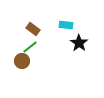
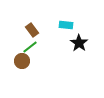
brown rectangle: moved 1 px left, 1 px down; rotated 16 degrees clockwise
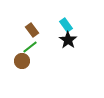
cyan rectangle: rotated 48 degrees clockwise
black star: moved 11 px left, 3 px up
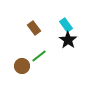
brown rectangle: moved 2 px right, 2 px up
green line: moved 9 px right, 9 px down
brown circle: moved 5 px down
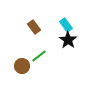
brown rectangle: moved 1 px up
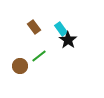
cyan rectangle: moved 5 px left, 4 px down
brown circle: moved 2 px left
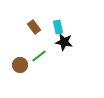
cyan rectangle: moved 3 px left, 2 px up; rotated 24 degrees clockwise
black star: moved 4 px left, 2 px down; rotated 24 degrees counterclockwise
brown circle: moved 1 px up
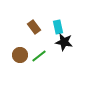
brown circle: moved 10 px up
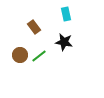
cyan rectangle: moved 8 px right, 13 px up
